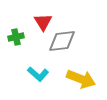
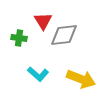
red triangle: moved 1 px up
green cross: moved 3 px right, 1 px down; rotated 21 degrees clockwise
gray diamond: moved 2 px right, 6 px up
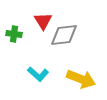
green cross: moved 5 px left, 4 px up
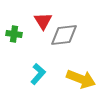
cyan L-shape: rotated 90 degrees counterclockwise
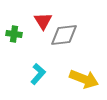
yellow arrow: moved 3 px right
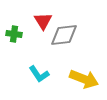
cyan L-shape: moved 1 px right; rotated 105 degrees clockwise
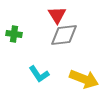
red triangle: moved 14 px right, 6 px up
